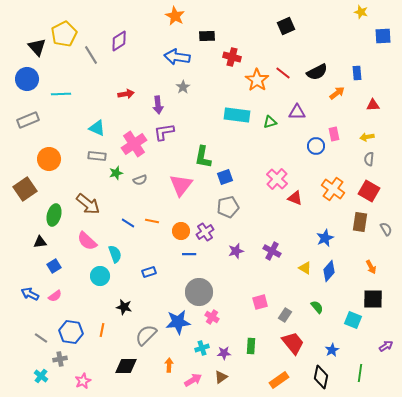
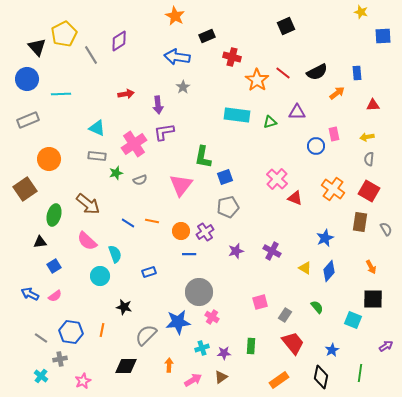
black rectangle at (207, 36): rotated 21 degrees counterclockwise
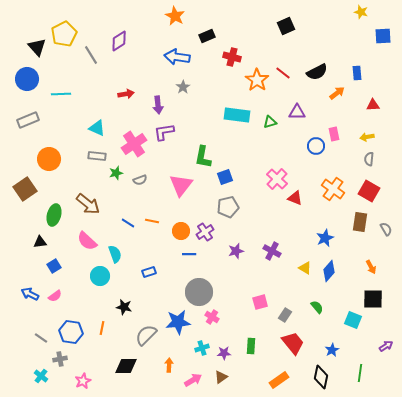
orange line at (102, 330): moved 2 px up
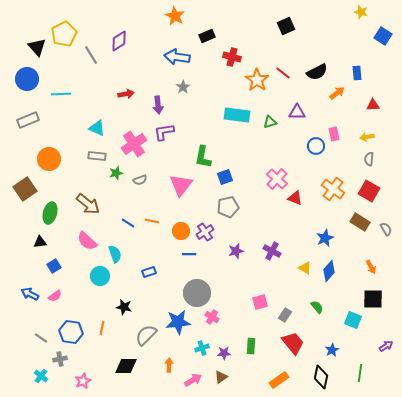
blue square at (383, 36): rotated 36 degrees clockwise
green ellipse at (54, 215): moved 4 px left, 2 px up
brown rectangle at (360, 222): rotated 66 degrees counterclockwise
gray circle at (199, 292): moved 2 px left, 1 px down
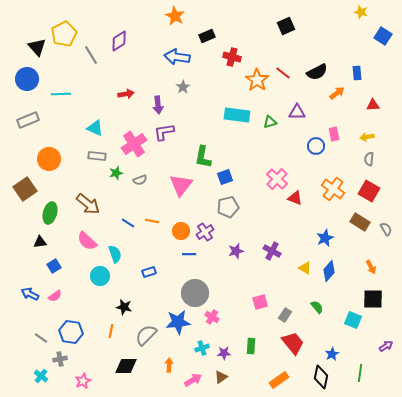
cyan triangle at (97, 128): moved 2 px left
gray circle at (197, 293): moved 2 px left
orange line at (102, 328): moved 9 px right, 3 px down
blue star at (332, 350): moved 4 px down
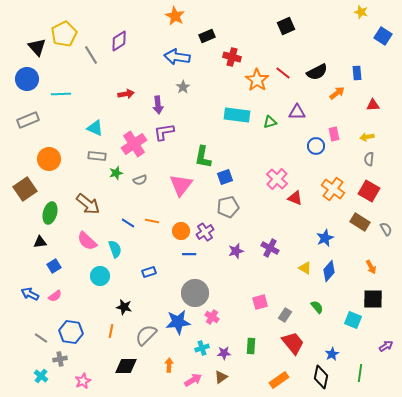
purple cross at (272, 251): moved 2 px left, 3 px up
cyan semicircle at (115, 254): moved 5 px up
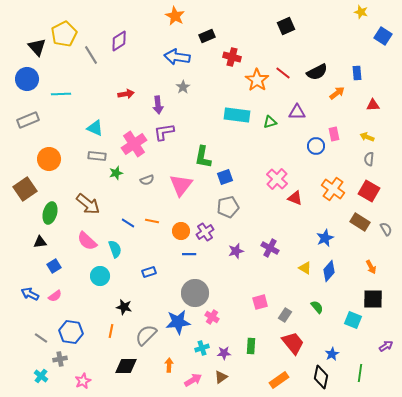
yellow arrow at (367, 137): rotated 32 degrees clockwise
gray semicircle at (140, 180): moved 7 px right
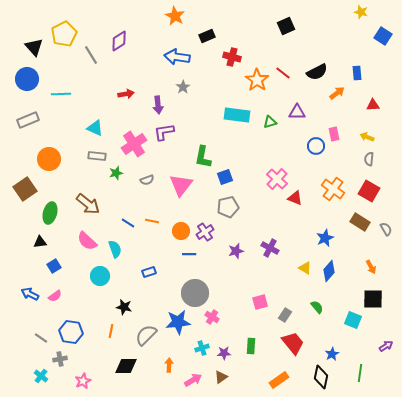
black triangle at (37, 47): moved 3 px left
